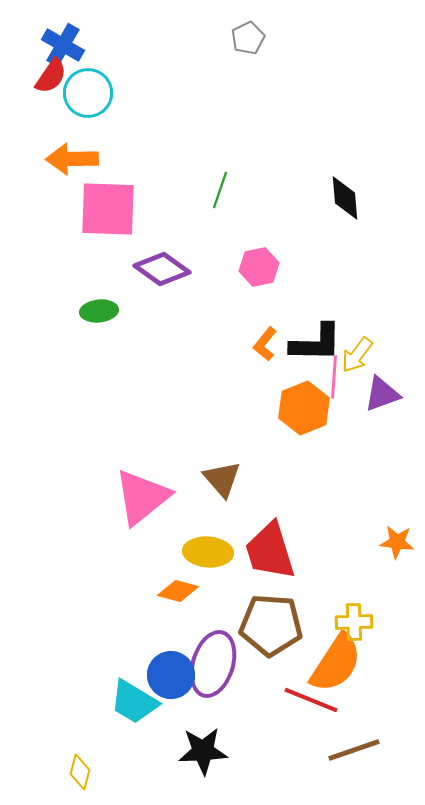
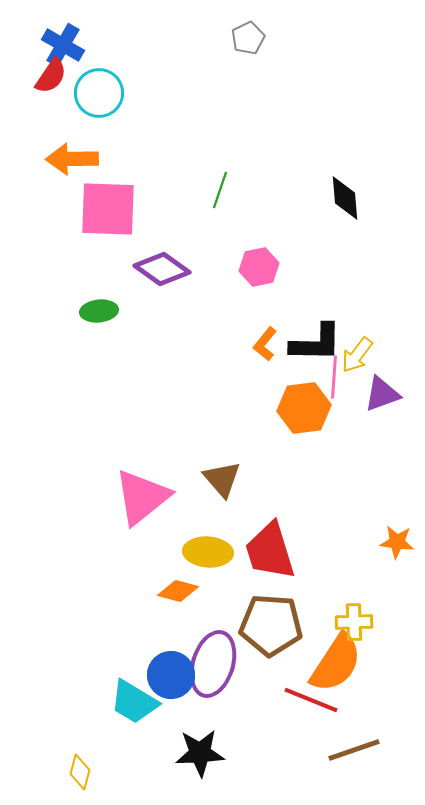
cyan circle: moved 11 px right
orange hexagon: rotated 15 degrees clockwise
black star: moved 3 px left, 2 px down
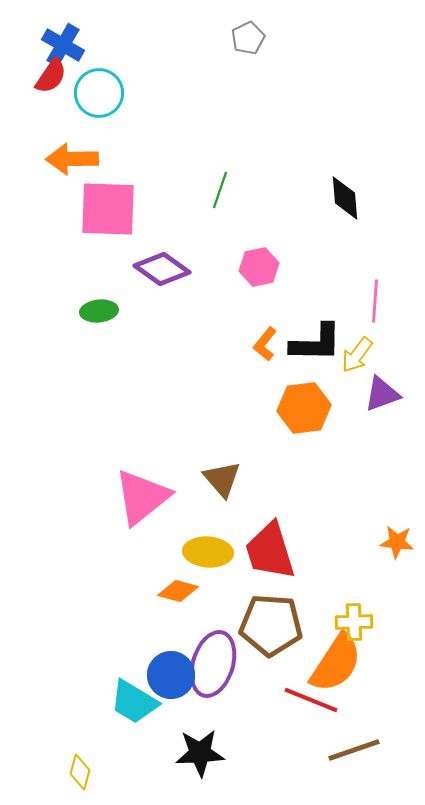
pink line: moved 41 px right, 76 px up
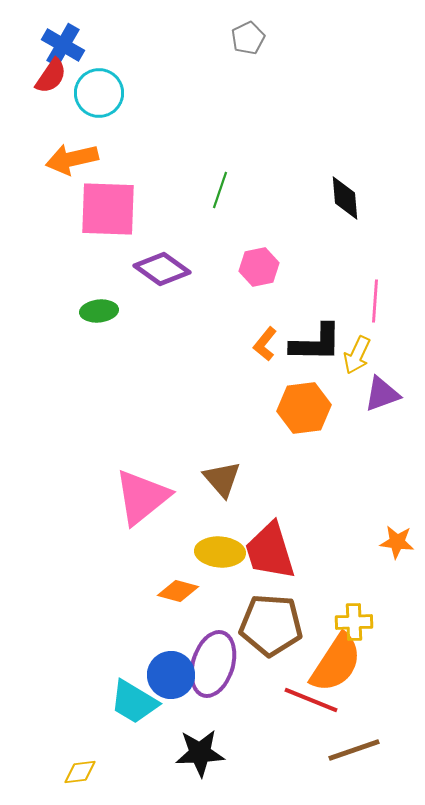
orange arrow: rotated 12 degrees counterclockwise
yellow arrow: rotated 12 degrees counterclockwise
yellow ellipse: moved 12 px right
yellow diamond: rotated 68 degrees clockwise
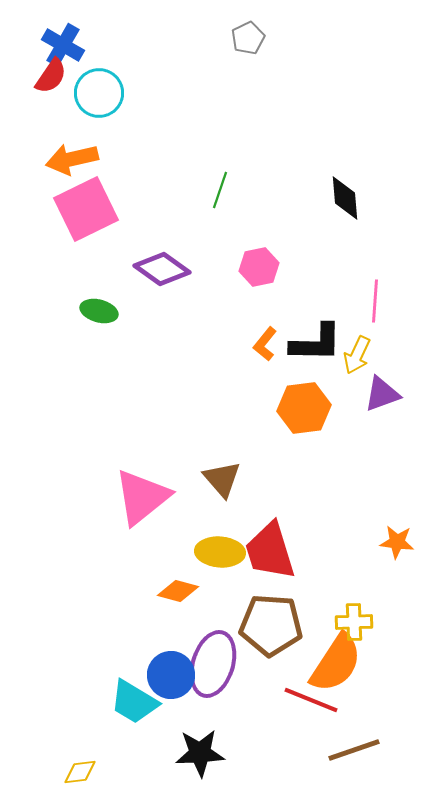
pink square: moved 22 px left; rotated 28 degrees counterclockwise
green ellipse: rotated 21 degrees clockwise
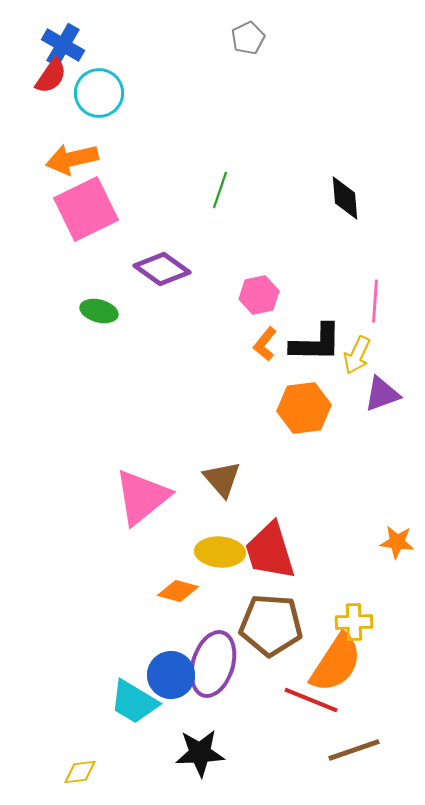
pink hexagon: moved 28 px down
